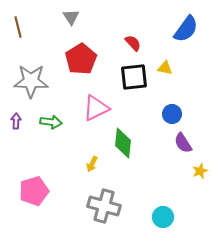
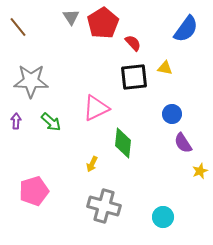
brown line: rotated 25 degrees counterclockwise
red pentagon: moved 22 px right, 36 px up
green arrow: rotated 35 degrees clockwise
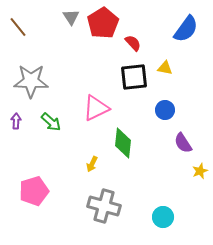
blue circle: moved 7 px left, 4 px up
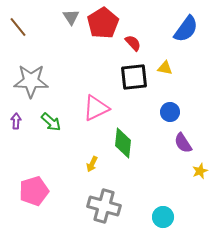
blue circle: moved 5 px right, 2 px down
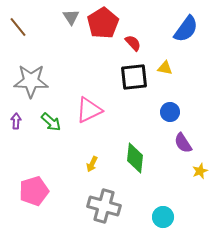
pink triangle: moved 7 px left, 2 px down
green diamond: moved 12 px right, 15 px down
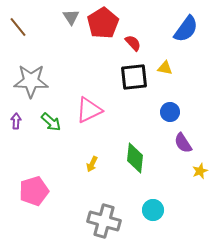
gray cross: moved 15 px down
cyan circle: moved 10 px left, 7 px up
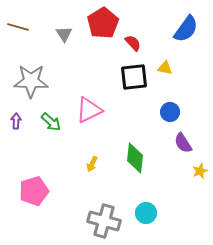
gray triangle: moved 7 px left, 17 px down
brown line: rotated 35 degrees counterclockwise
cyan circle: moved 7 px left, 3 px down
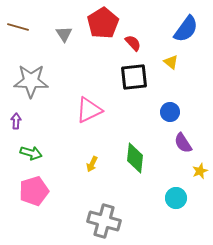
yellow triangle: moved 6 px right, 6 px up; rotated 28 degrees clockwise
green arrow: moved 20 px left, 31 px down; rotated 25 degrees counterclockwise
cyan circle: moved 30 px right, 15 px up
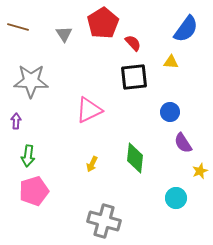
yellow triangle: rotated 35 degrees counterclockwise
green arrow: moved 3 px left, 3 px down; rotated 80 degrees clockwise
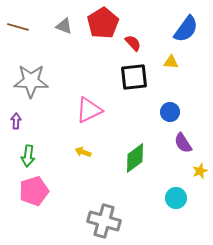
gray triangle: moved 8 px up; rotated 36 degrees counterclockwise
green diamond: rotated 48 degrees clockwise
yellow arrow: moved 9 px left, 12 px up; rotated 84 degrees clockwise
